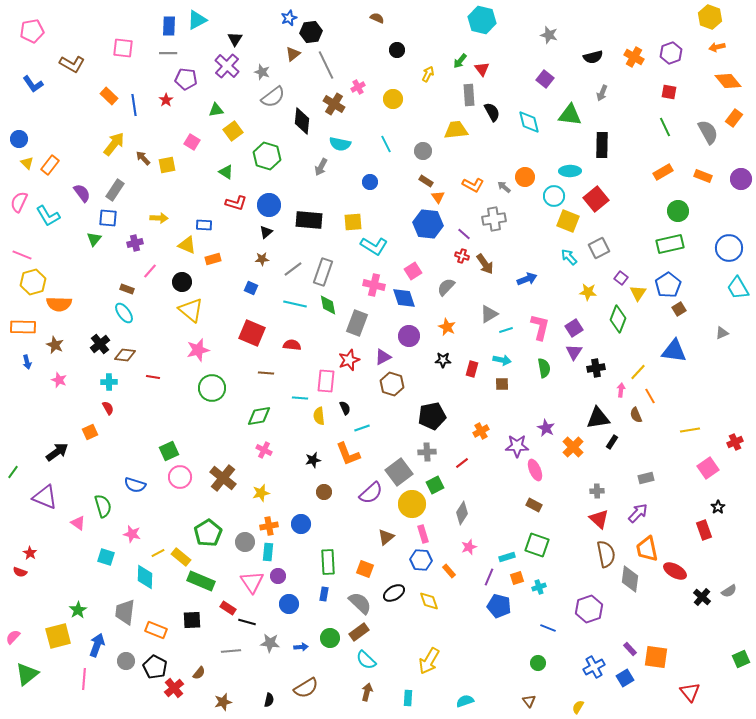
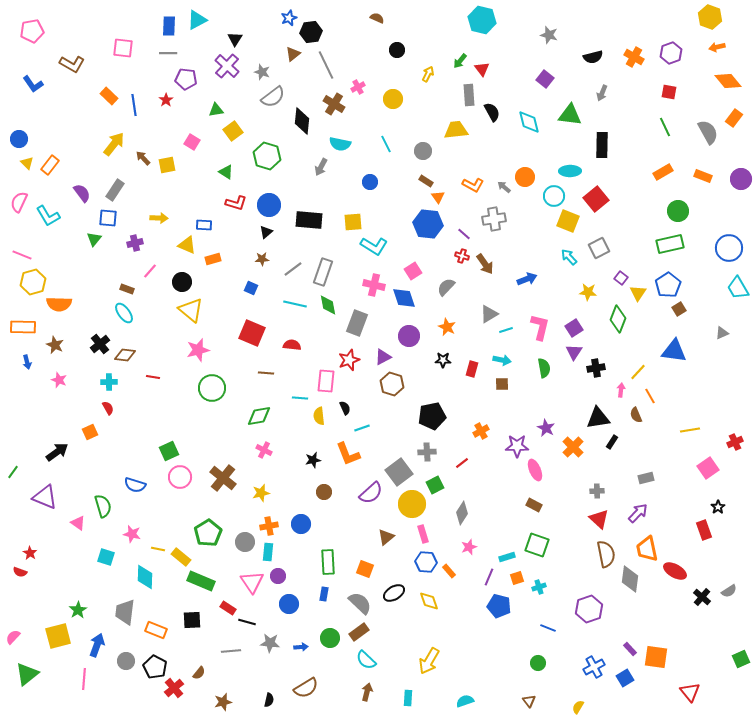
yellow line at (158, 553): moved 4 px up; rotated 40 degrees clockwise
blue hexagon at (421, 560): moved 5 px right, 2 px down
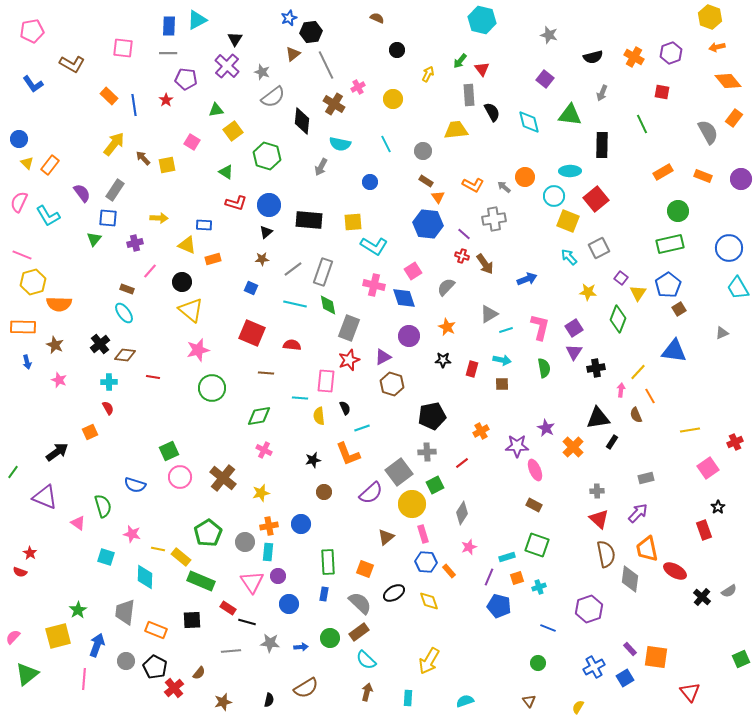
red square at (669, 92): moved 7 px left
green line at (665, 127): moved 23 px left, 3 px up
gray rectangle at (357, 323): moved 8 px left, 5 px down
